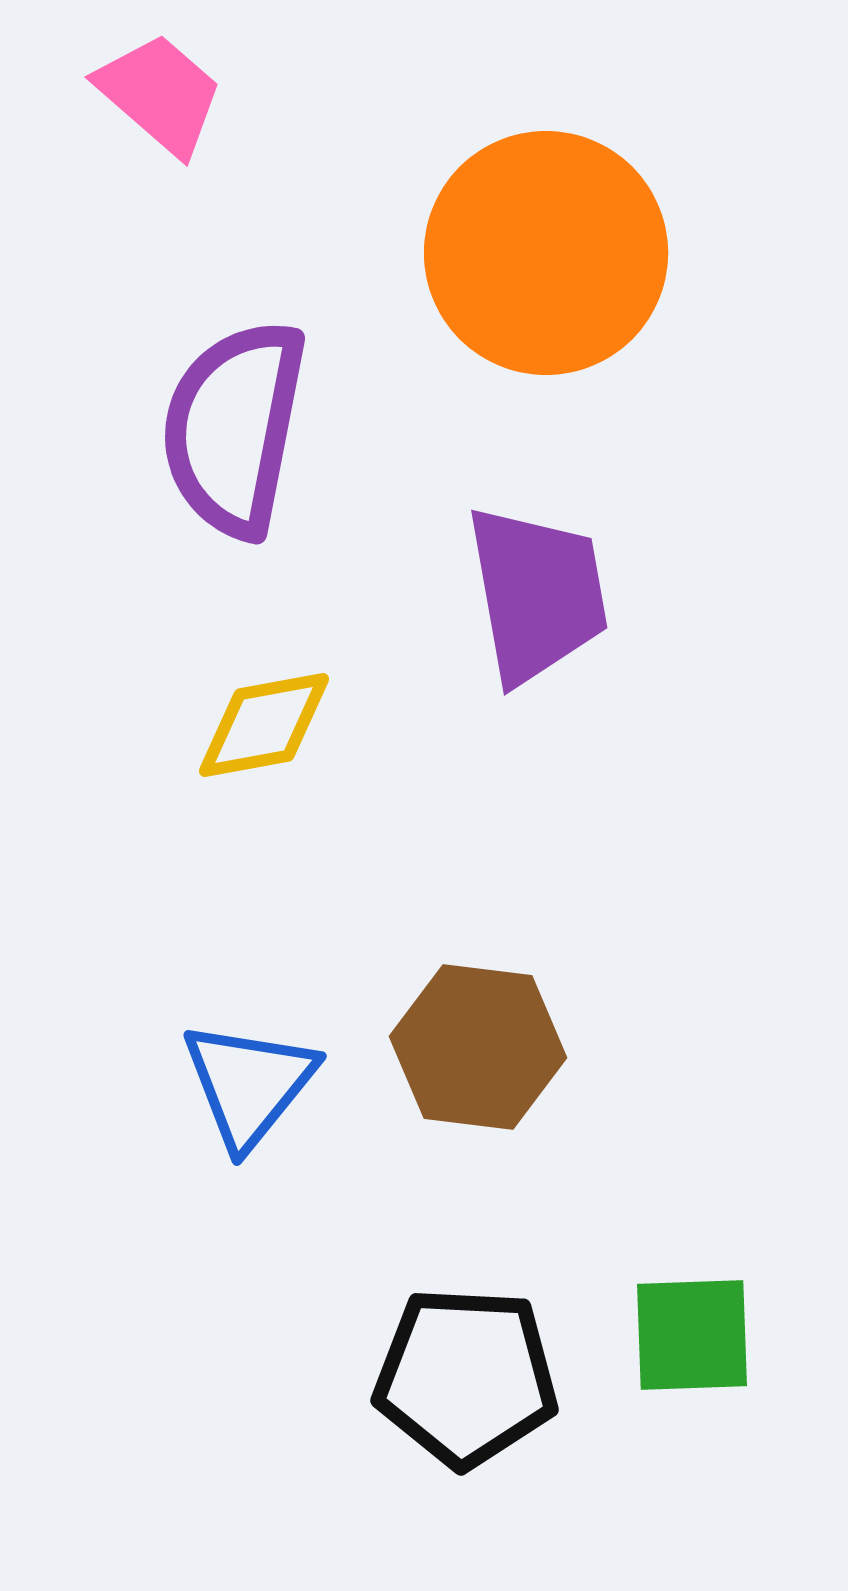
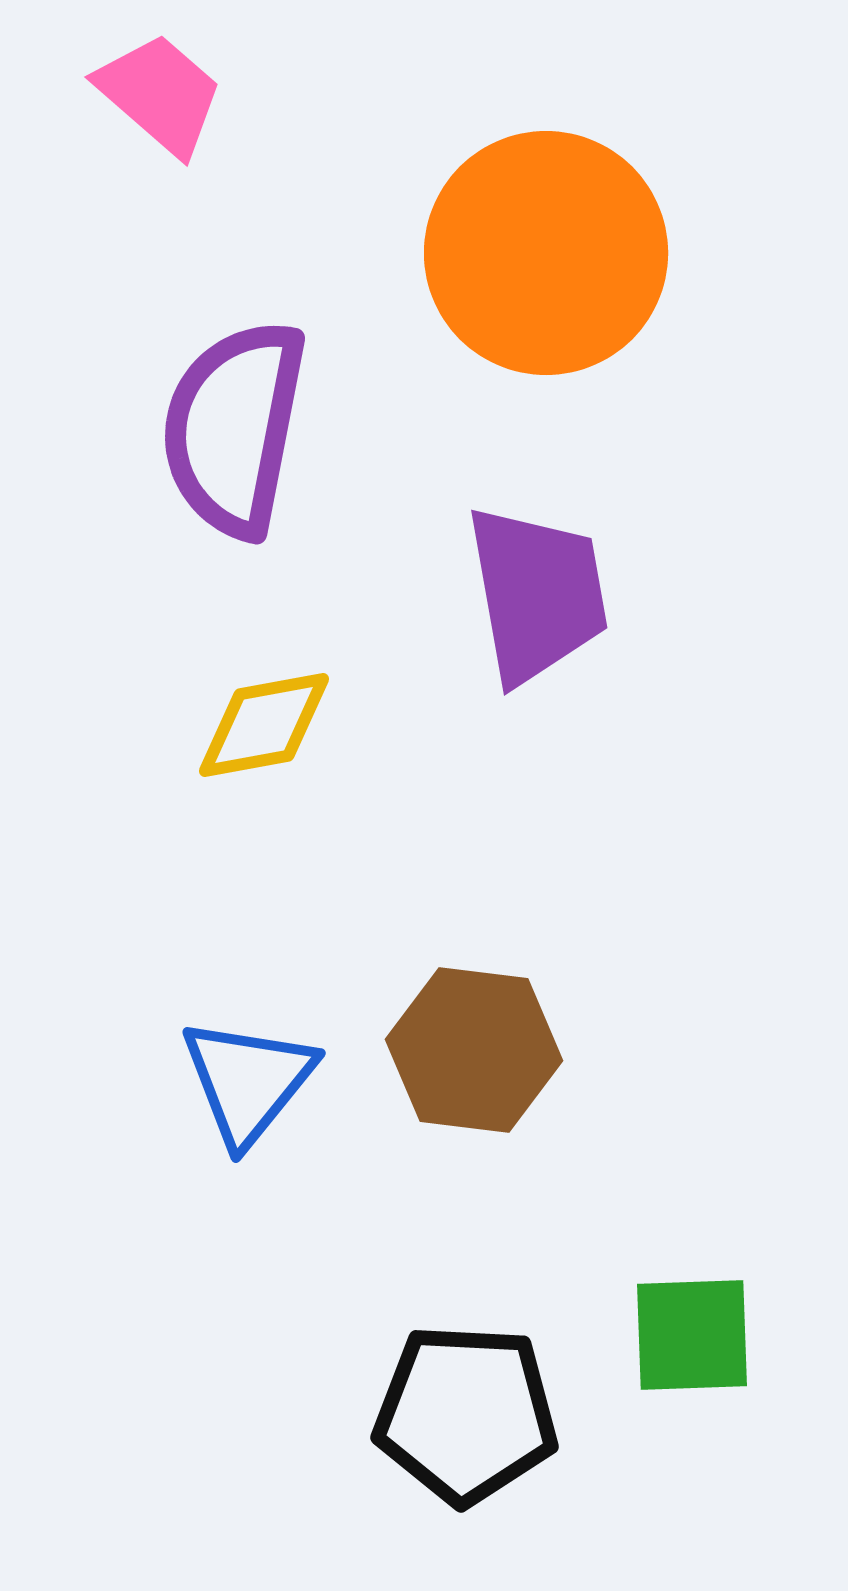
brown hexagon: moved 4 px left, 3 px down
blue triangle: moved 1 px left, 3 px up
black pentagon: moved 37 px down
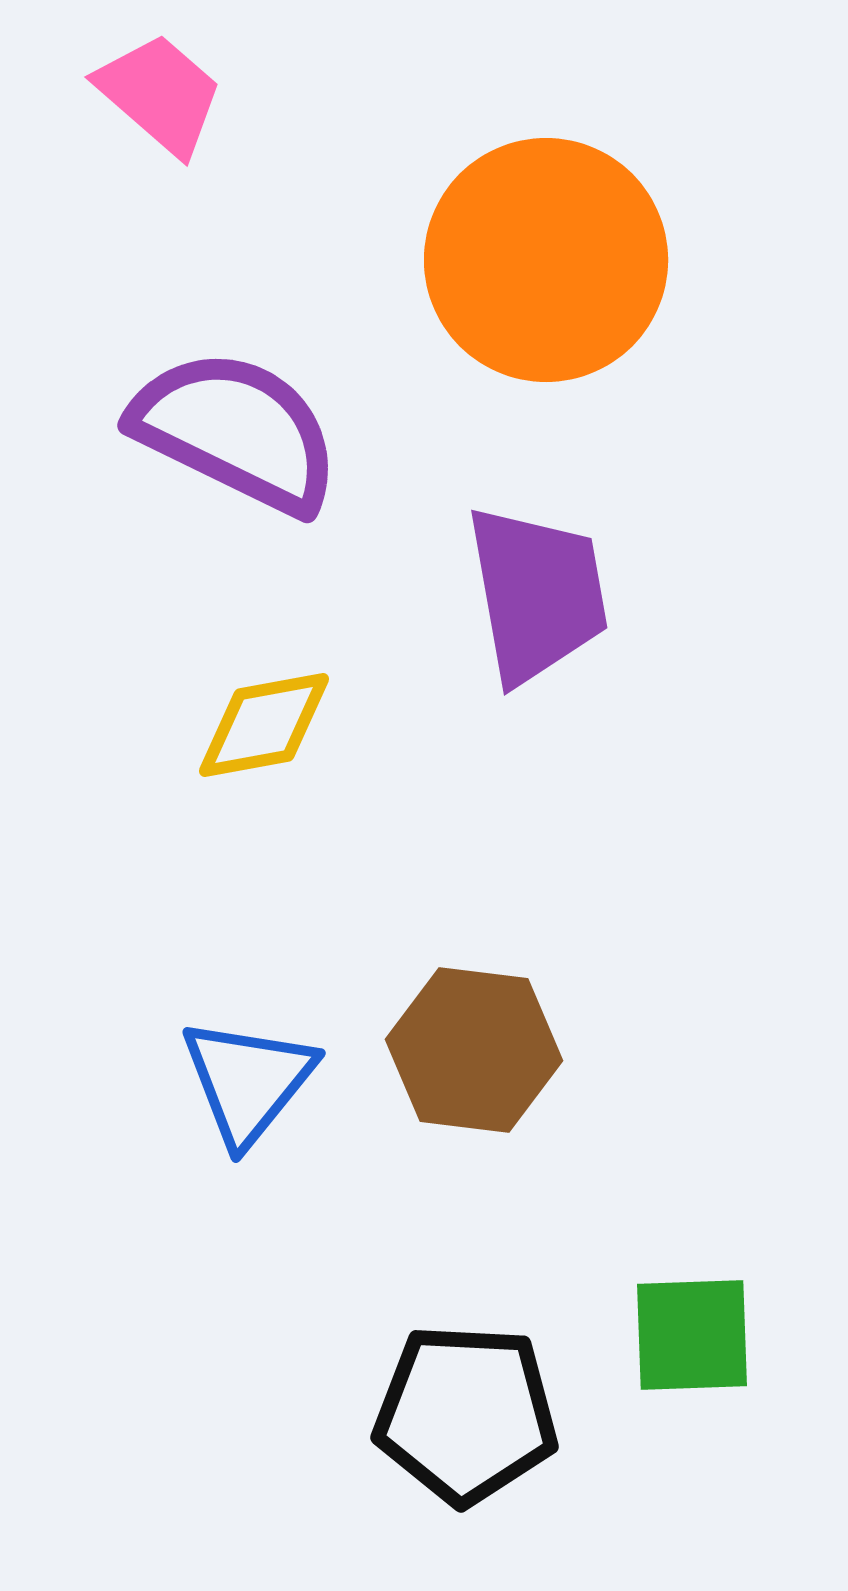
orange circle: moved 7 px down
purple semicircle: moved 2 px right, 3 px down; rotated 105 degrees clockwise
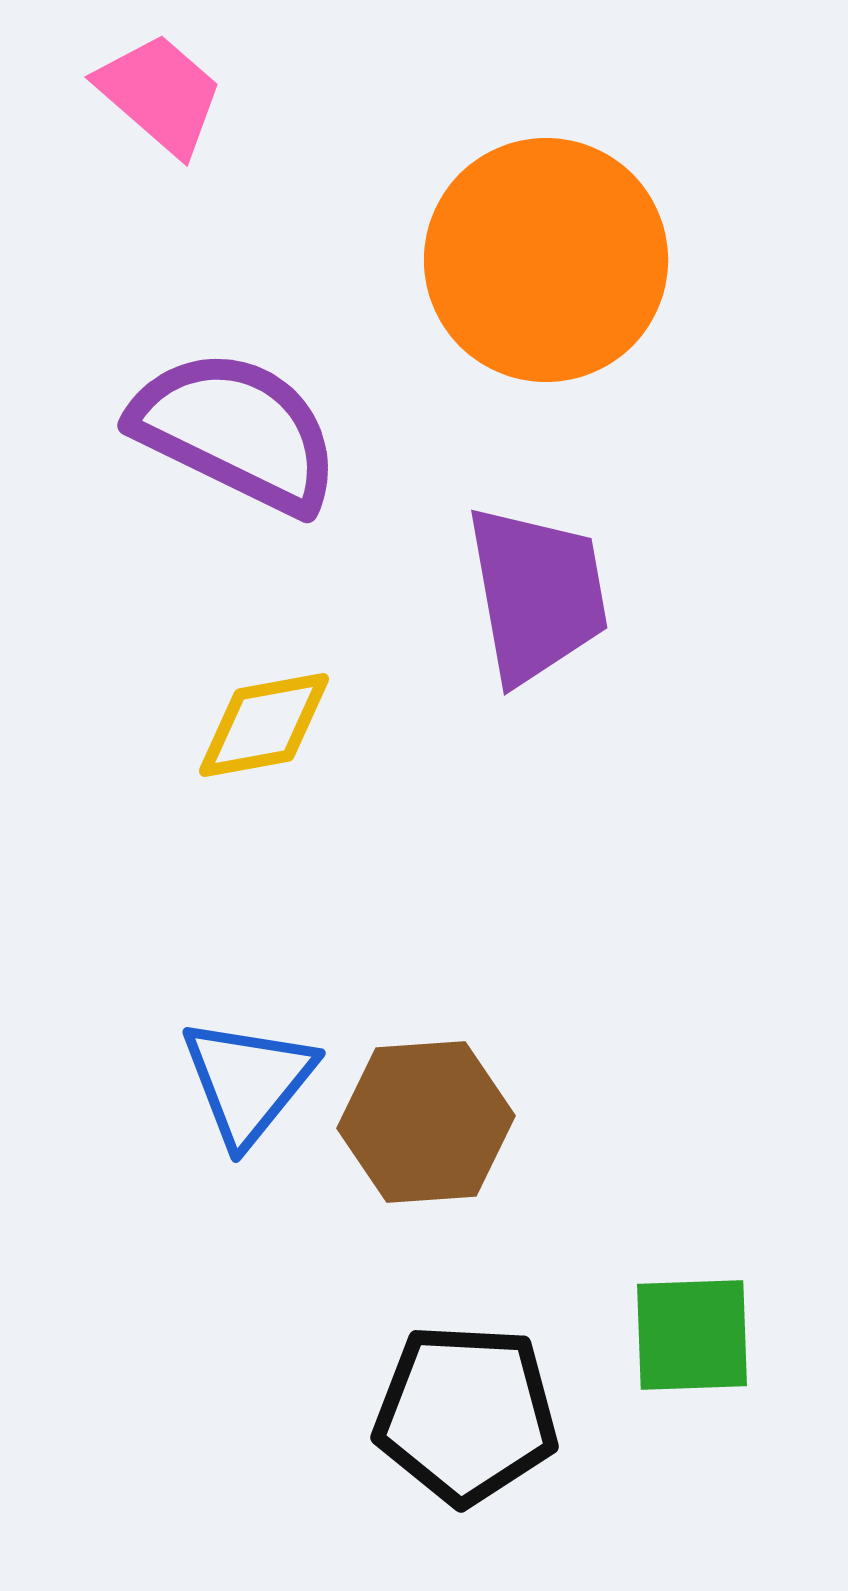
brown hexagon: moved 48 px left, 72 px down; rotated 11 degrees counterclockwise
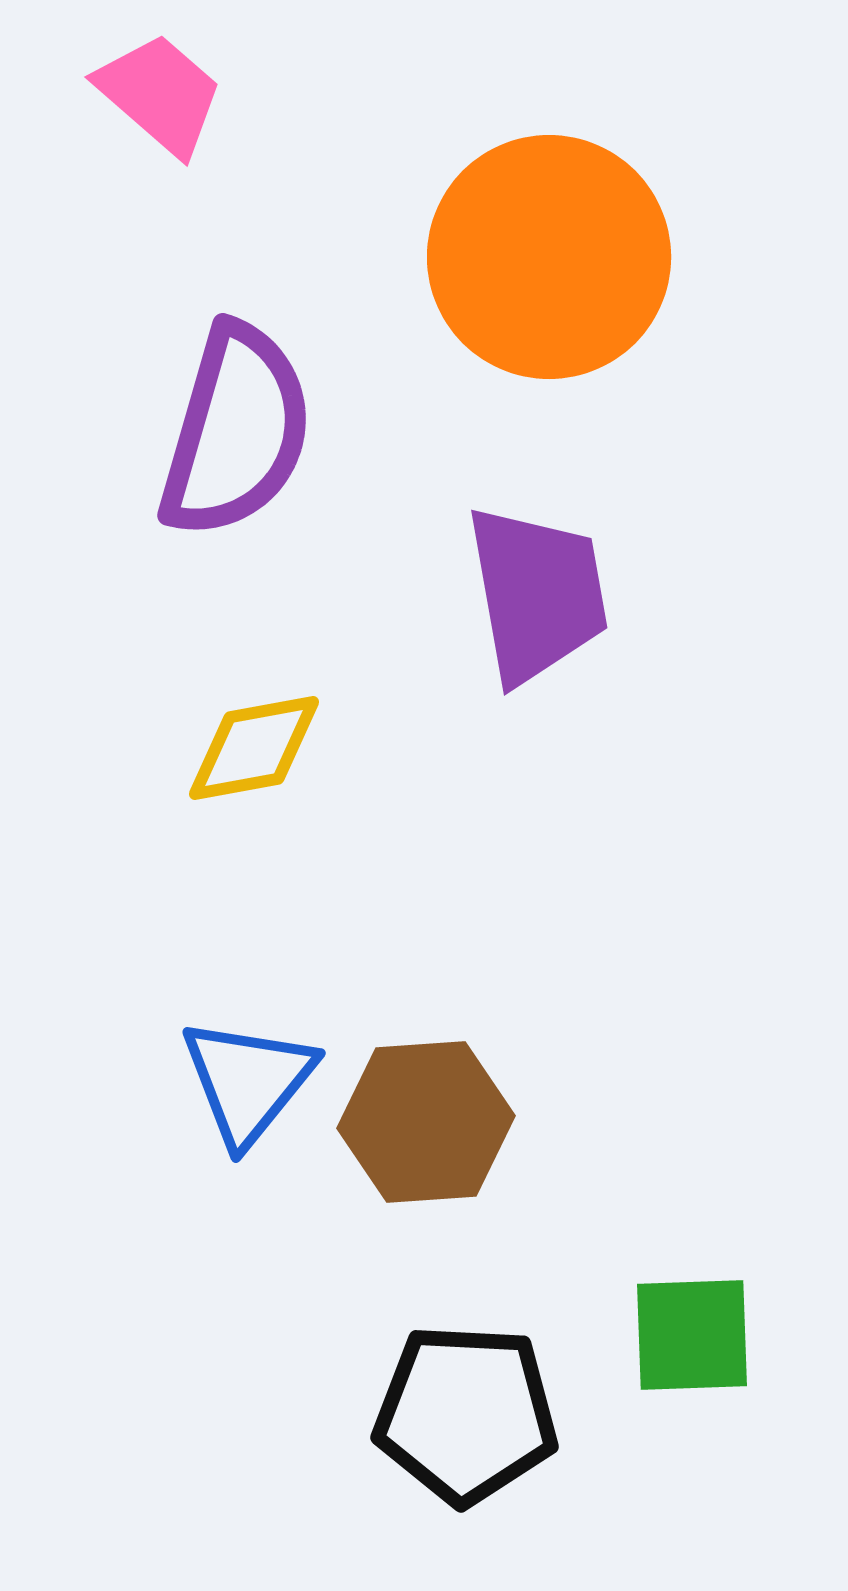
orange circle: moved 3 px right, 3 px up
purple semicircle: rotated 80 degrees clockwise
yellow diamond: moved 10 px left, 23 px down
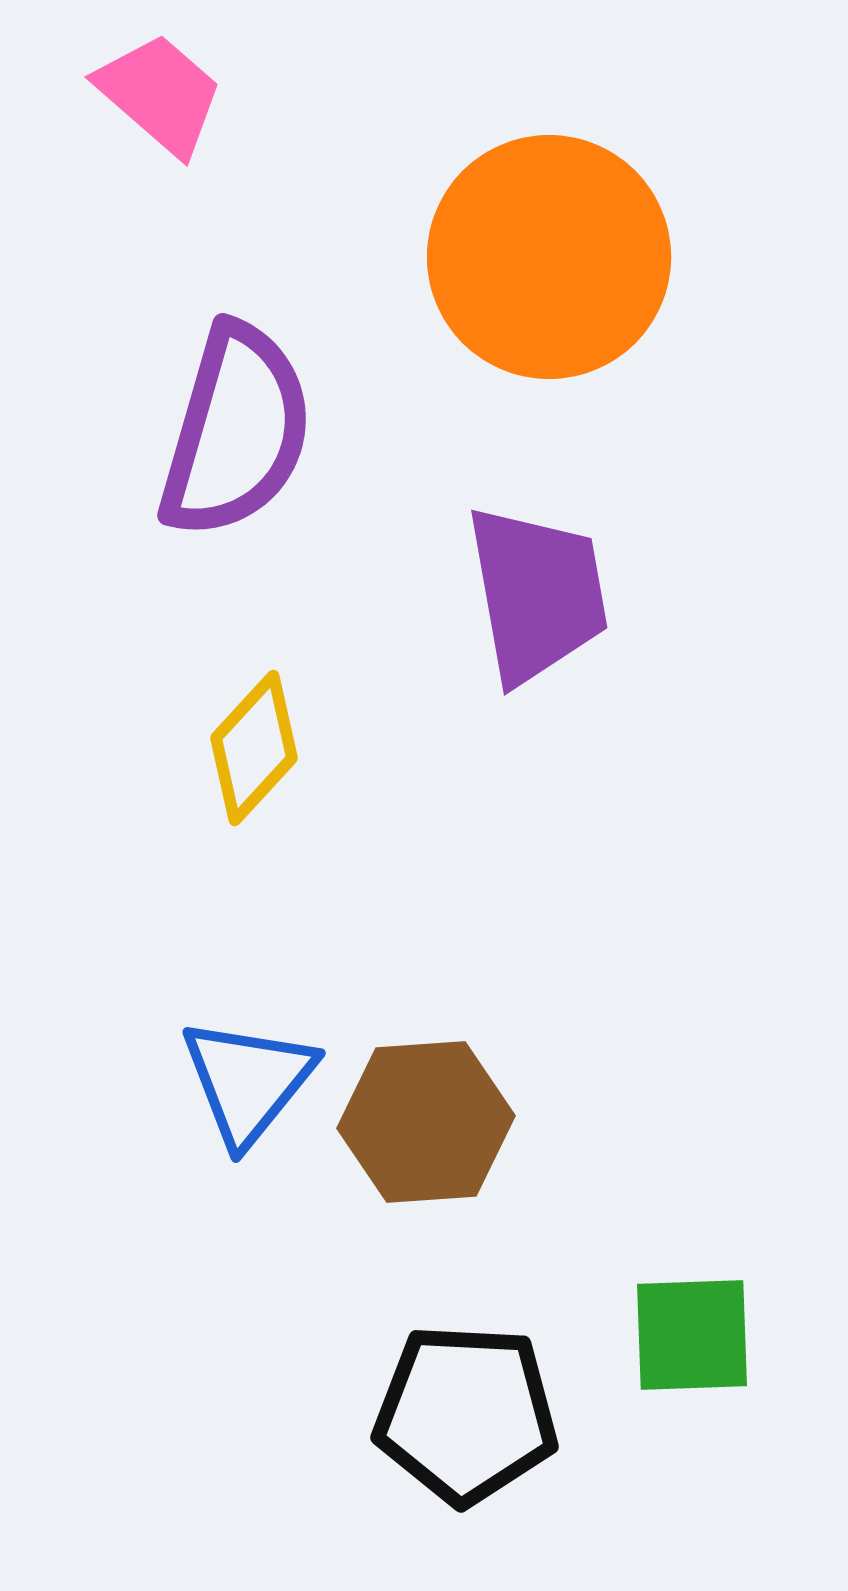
yellow diamond: rotated 37 degrees counterclockwise
